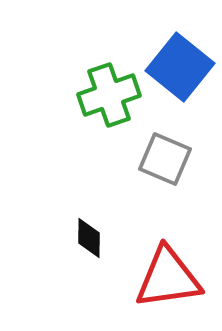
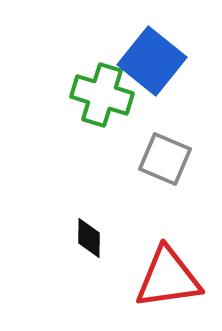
blue square: moved 28 px left, 6 px up
green cross: moved 7 px left; rotated 36 degrees clockwise
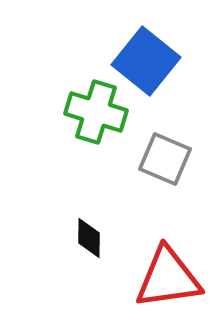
blue square: moved 6 px left
green cross: moved 6 px left, 17 px down
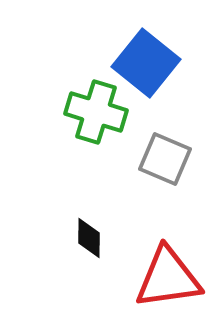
blue square: moved 2 px down
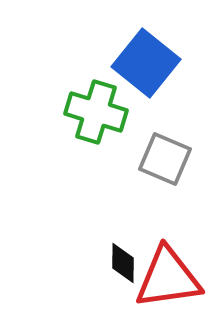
black diamond: moved 34 px right, 25 px down
